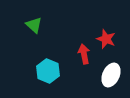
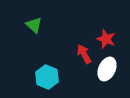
red arrow: rotated 18 degrees counterclockwise
cyan hexagon: moved 1 px left, 6 px down
white ellipse: moved 4 px left, 6 px up
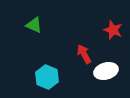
green triangle: rotated 18 degrees counterclockwise
red star: moved 7 px right, 9 px up
white ellipse: moved 1 px left, 2 px down; rotated 50 degrees clockwise
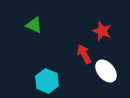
red star: moved 11 px left, 1 px down
white ellipse: rotated 65 degrees clockwise
cyan hexagon: moved 4 px down
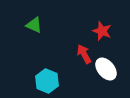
white ellipse: moved 2 px up
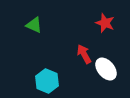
red star: moved 3 px right, 8 px up
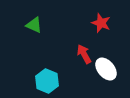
red star: moved 4 px left
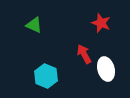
white ellipse: rotated 25 degrees clockwise
cyan hexagon: moved 1 px left, 5 px up
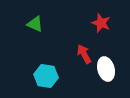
green triangle: moved 1 px right, 1 px up
cyan hexagon: rotated 15 degrees counterclockwise
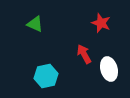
white ellipse: moved 3 px right
cyan hexagon: rotated 20 degrees counterclockwise
